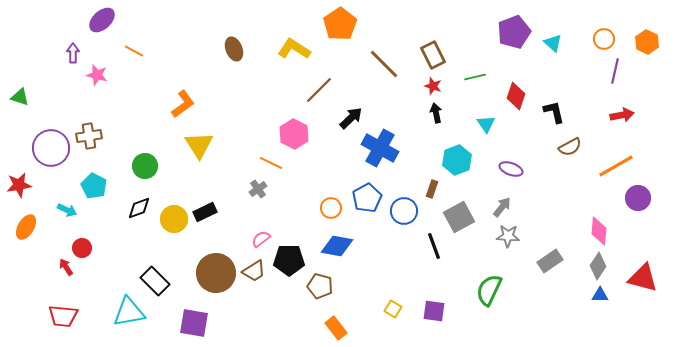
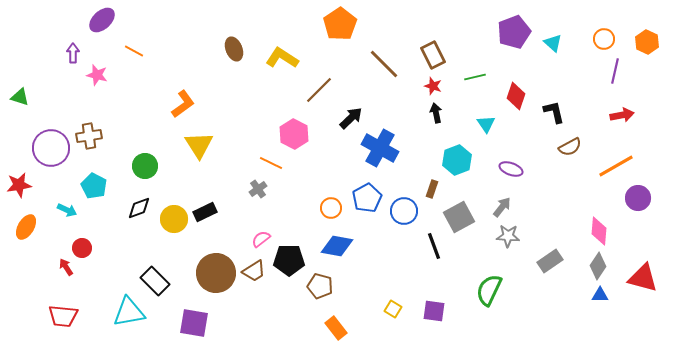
yellow L-shape at (294, 49): moved 12 px left, 9 px down
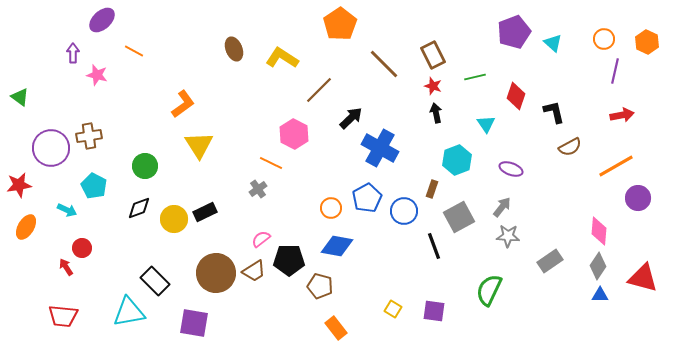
green triangle at (20, 97): rotated 18 degrees clockwise
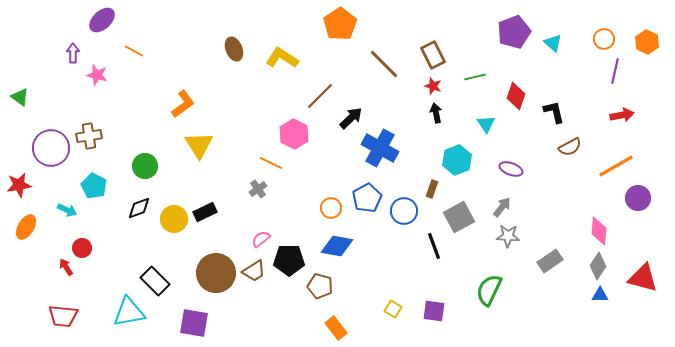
brown line at (319, 90): moved 1 px right, 6 px down
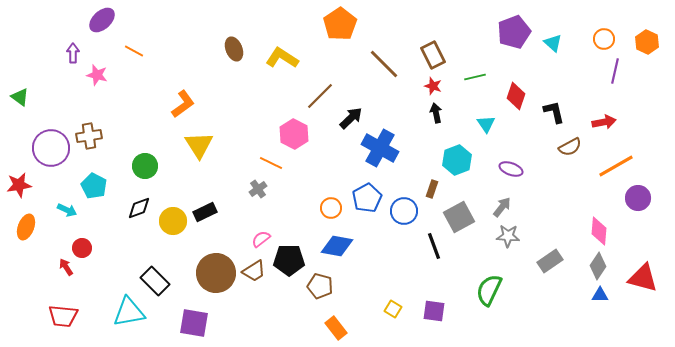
red arrow at (622, 115): moved 18 px left, 7 px down
yellow circle at (174, 219): moved 1 px left, 2 px down
orange ellipse at (26, 227): rotated 10 degrees counterclockwise
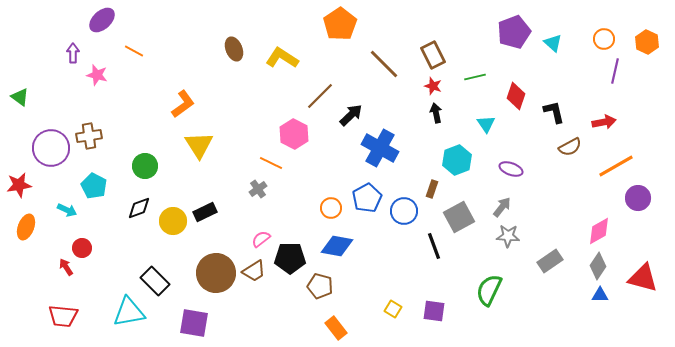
black arrow at (351, 118): moved 3 px up
pink diamond at (599, 231): rotated 56 degrees clockwise
black pentagon at (289, 260): moved 1 px right, 2 px up
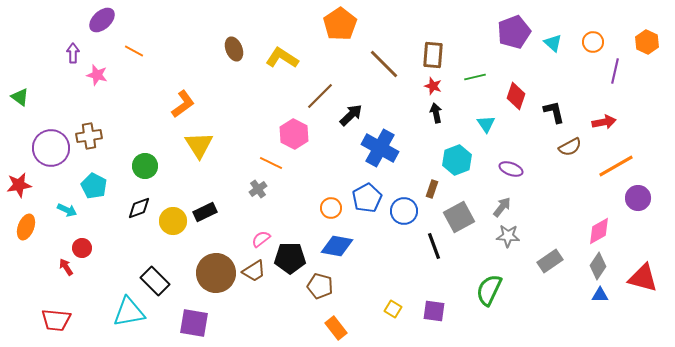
orange circle at (604, 39): moved 11 px left, 3 px down
brown rectangle at (433, 55): rotated 32 degrees clockwise
red trapezoid at (63, 316): moved 7 px left, 4 px down
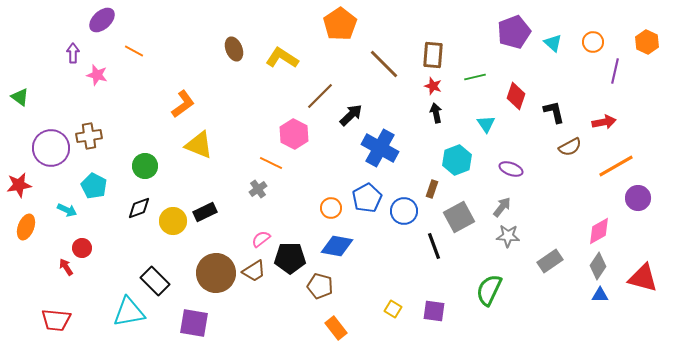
yellow triangle at (199, 145): rotated 36 degrees counterclockwise
